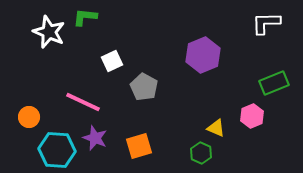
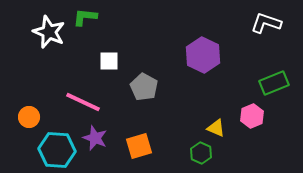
white L-shape: rotated 20 degrees clockwise
purple hexagon: rotated 12 degrees counterclockwise
white square: moved 3 px left; rotated 25 degrees clockwise
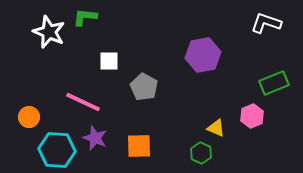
purple hexagon: rotated 24 degrees clockwise
orange square: rotated 16 degrees clockwise
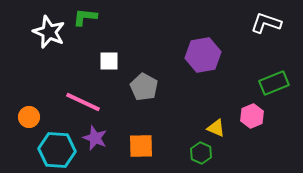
orange square: moved 2 px right
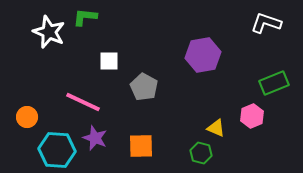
orange circle: moved 2 px left
green hexagon: rotated 10 degrees counterclockwise
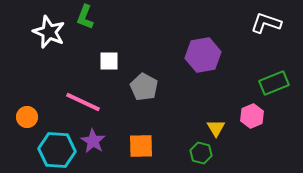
green L-shape: rotated 75 degrees counterclockwise
yellow triangle: rotated 36 degrees clockwise
purple star: moved 2 px left, 3 px down; rotated 10 degrees clockwise
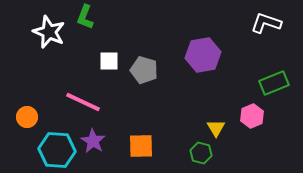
gray pentagon: moved 17 px up; rotated 12 degrees counterclockwise
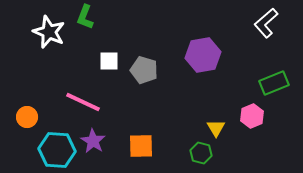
white L-shape: rotated 60 degrees counterclockwise
